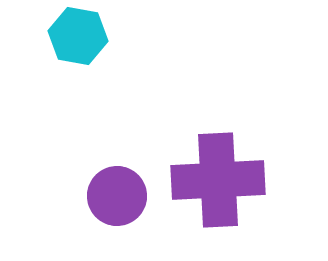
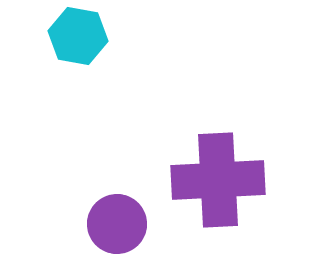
purple circle: moved 28 px down
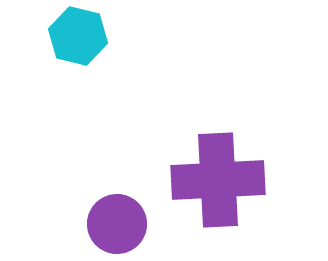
cyan hexagon: rotated 4 degrees clockwise
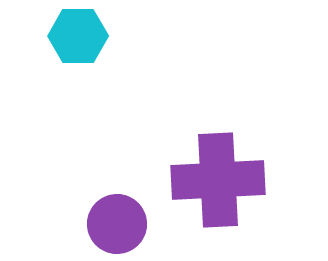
cyan hexagon: rotated 14 degrees counterclockwise
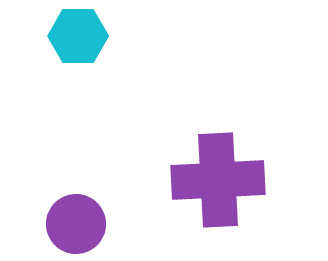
purple circle: moved 41 px left
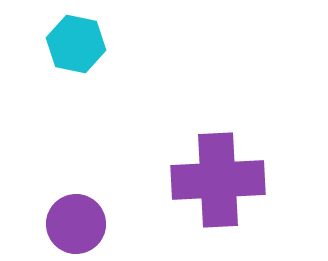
cyan hexagon: moved 2 px left, 8 px down; rotated 12 degrees clockwise
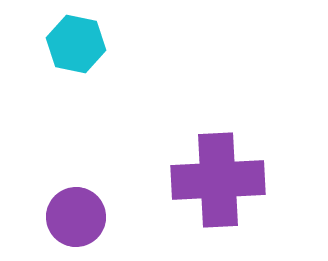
purple circle: moved 7 px up
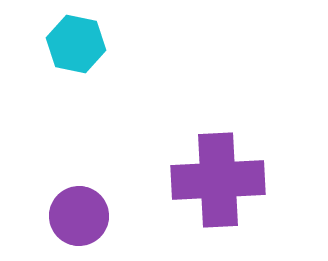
purple circle: moved 3 px right, 1 px up
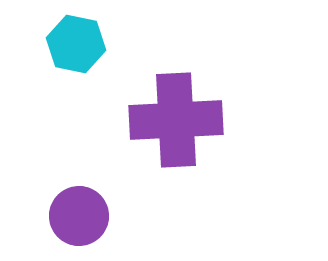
purple cross: moved 42 px left, 60 px up
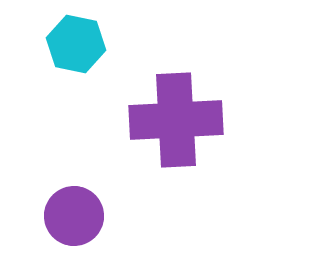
purple circle: moved 5 px left
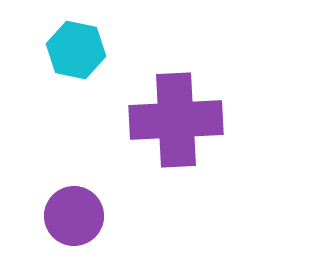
cyan hexagon: moved 6 px down
